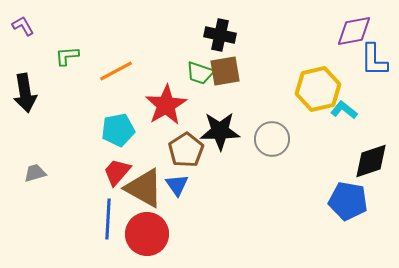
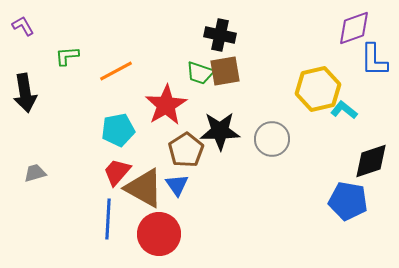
purple diamond: moved 3 px up; rotated 9 degrees counterclockwise
red circle: moved 12 px right
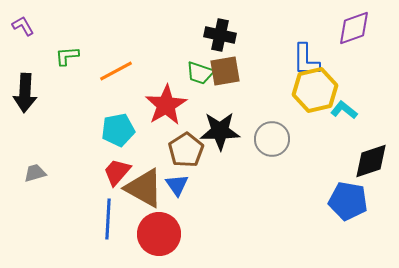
blue L-shape: moved 68 px left
yellow hexagon: moved 3 px left, 1 px down
black arrow: rotated 12 degrees clockwise
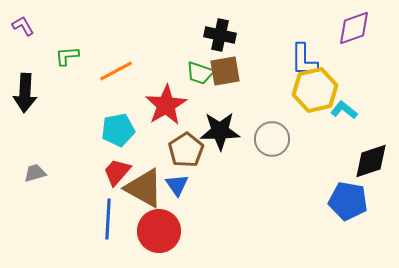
blue L-shape: moved 2 px left
red circle: moved 3 px up
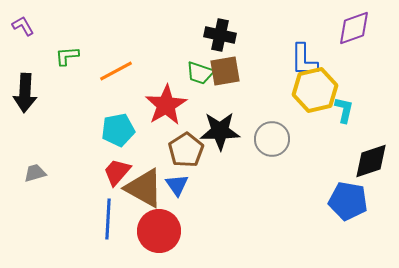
cyan L-shape: rotated 64 degrees clockwise
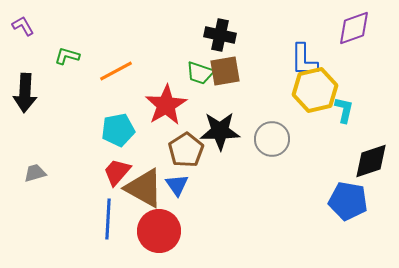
green L-shape: rotated 20 degrees clockwise
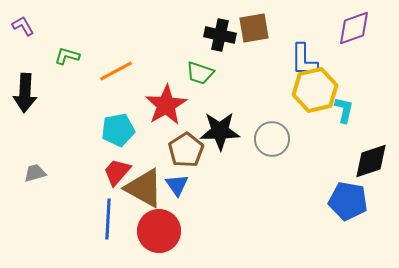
brown square: moved 29 px right, 43 px up
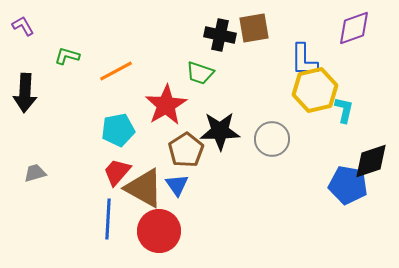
blue pentagon: moved 16 px up
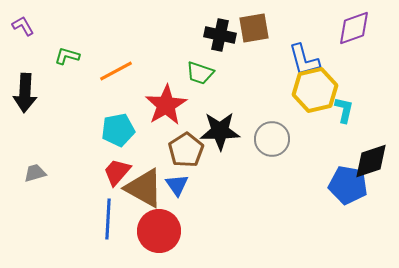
blue L-shape: rotated 15 degrees counterclockwise
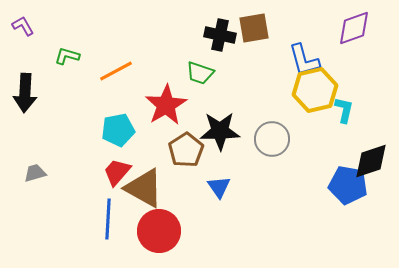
blue triangle: moved 42 px right, 2 px down
